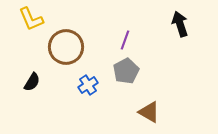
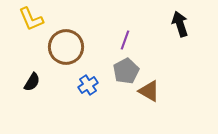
brown triangle: moved 21 px up
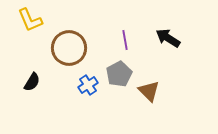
yellow L-shape: moved 1 px left, 1 px down
black arrow: moved 12 px left, 14 px down; rotated 40 degrees counterclockwise
purple line: rotated 30 degrees counterclockwise
brown circle: moved 3 px right, 1 px down
gray pentagon: moved 7 px left, 3 px down
brown triangle: rotated 15 degrees clockwise
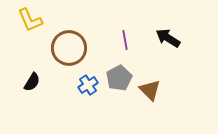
gray pentagon: moved 4 px down
brown triangle: moved 1 px right, 1 px up
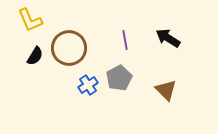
black semicircle: moved 3 px right, 26 px up
brown triangle: moved 16 px right
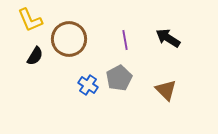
brown circle: moved 9 px up
blue cross: rotated 24 degrees counterclockwise
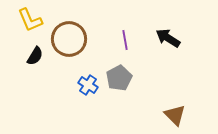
brown triangle: moved 9 px right, 25 px down
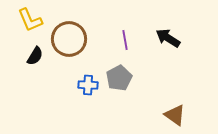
blue cross: rotated 30 degrees counterclockwise
brown triangle: rotated 10 degrees counterclockwise
